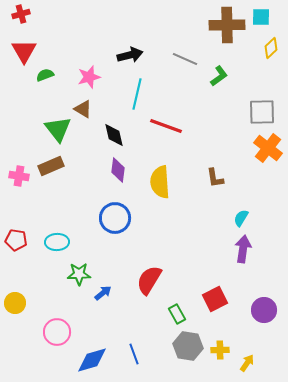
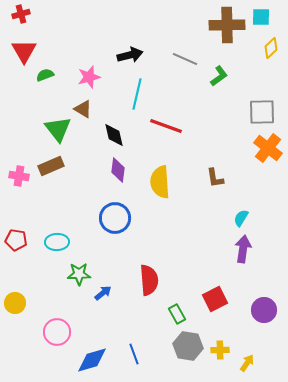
red semicircle: rotated 144 degrees clockwise
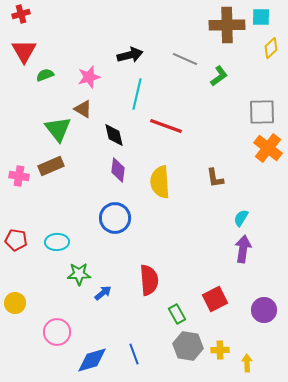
yellow arrow: rotated 36 degrees counterclockwise
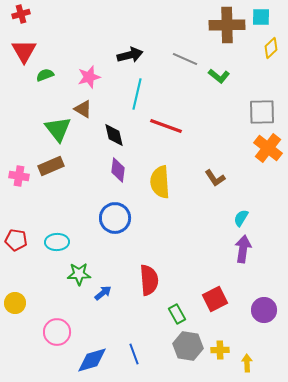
green L-shape: rotated 75 degrees clockwise
brown L-shape: rotated 25 degrees counterclockwise
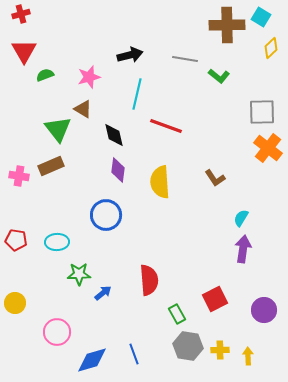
cyan square: rotated 30 degrees clockwise
gray line: rotated 15 degrees counterclockwise
blue circle: moved 9 px left, 3 px up
yellow arrow: moved 1 px right, 7 px up
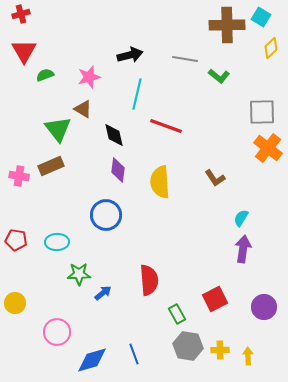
purple circle: moved 3 px up
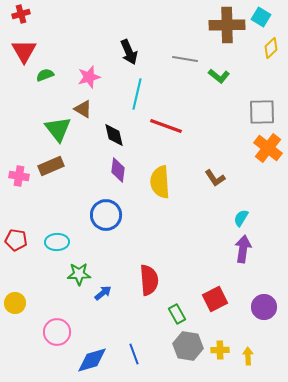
black arrow: moved 1 px left, 3 px up; rotated 80 degrees clockwise
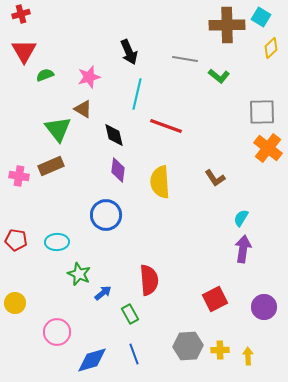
green star: rotated 25 degrees clockwise
green rectangle: moved 47 px left
gray hexagon: rotated 12 degrees counterclockwise
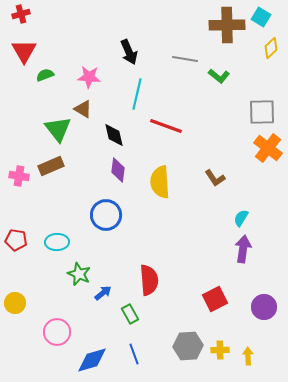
pink star: rotated 20 degrees clockwise
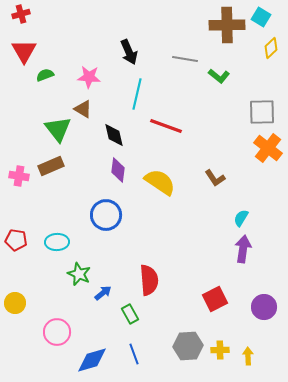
yellow semicircle: rotated 128 degrees clockwise
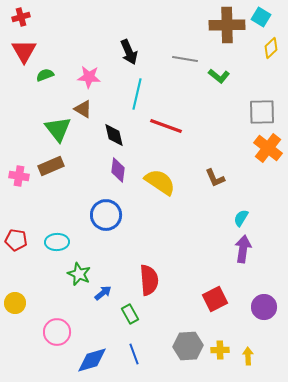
red cross: moved 3 px down
brown L-shape: rotated 10 degrees clockwise
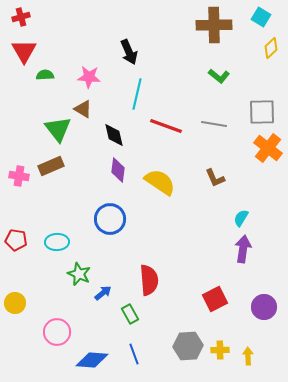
brown cross: moved 13 px left
gray line: moved 29 px right, 65 px down
green semicircle: rotated 18 degrees clockwise
blue circle: moved 4 px right, 4 px down
blue diamond: rotated 20 degrees clockwise
